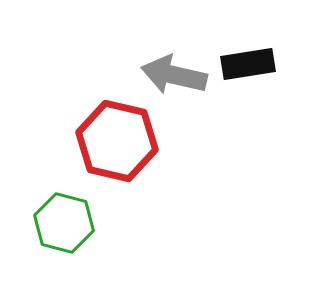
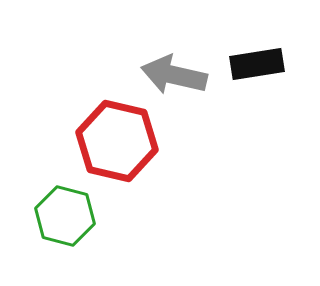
black rectangle: moved 9 px right
green hexagon: moved 1 px right, 7 px up
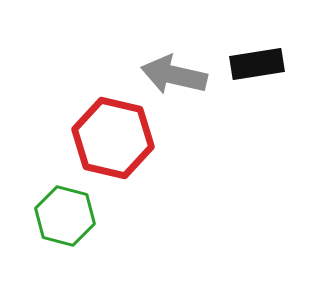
red hexagon: moved 4 px left, 3 px up
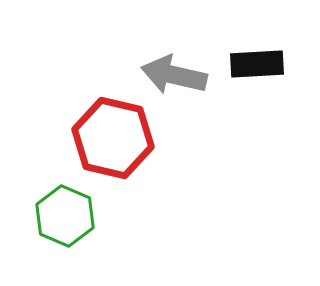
black rectangle: rotated 6 degrees clockwise
green hexagon: rotated 8 degrees clockwise
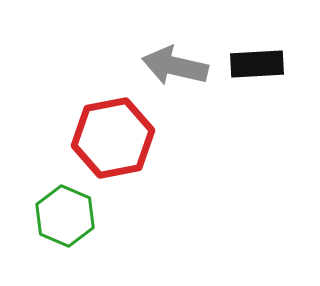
gray arrow: moved 1 px right, 9 px up
red hexagon: rotated 24 degrees counterclockwise
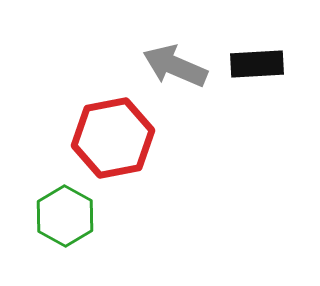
gray arrow: rotated 10 degrees clockwise
green hexagon: rotated 6 degrees clockwise
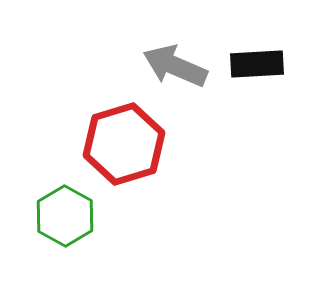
red hexagon: moved 11 px right, 6 px down; rotated 6 degrees counterclockwise
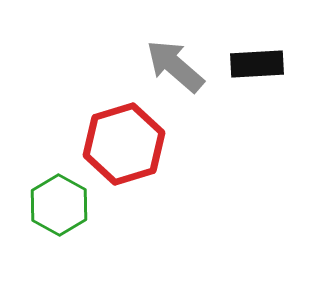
gray arrow: rotated 18 degrees clockwise
green hexagon: moved 6 px left, 11 px up
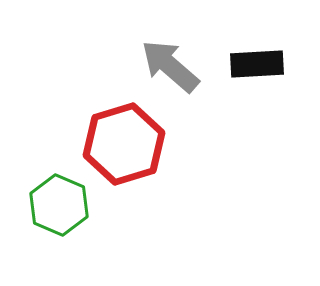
gray arrow: moved 5 px left
green hexagon: rotated 6 degrees counterclockwise
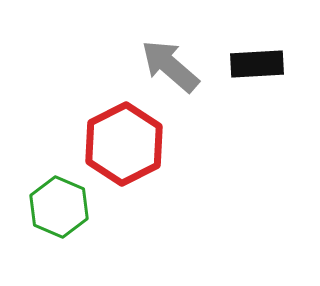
red hexagon: rotated 10 degrees counterclockwise
green hexagon: moved 2 px down
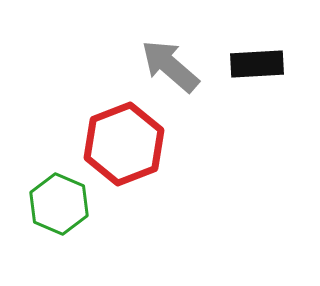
red hexagon: rotated 6 degrees clockwise
green hexagon: moved 3 px up
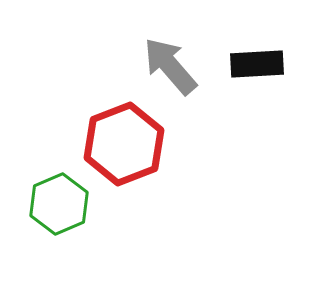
gray arrow: rotated 8 degrees clockwise
green hexagon: rotated 14 degrees clockwise
